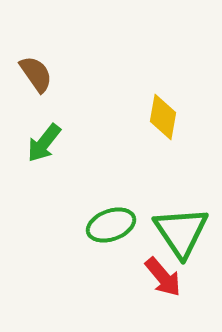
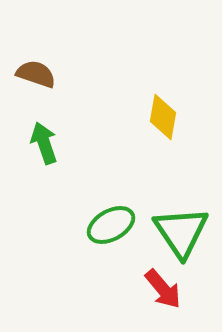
brown semicircle: rotated 36 degrees counterclockwise
green arrow: rotated 123 degrees clockwise
green ellipse: rotated 9 degrees counterclockwise
red arrow: moved 12 px down
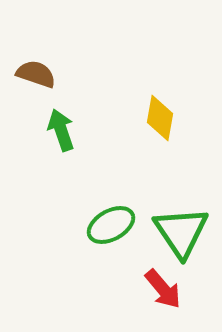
yellow diamond: moved 3 px left, 1 px down
green arrow: moved 17 px right, 13 px up
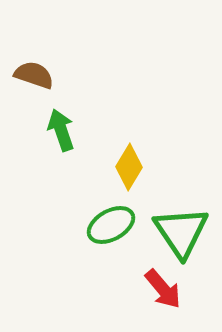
brown semicircle: moved 2 px left, 1 px down
yellow diamond: moved 31 px left, 49 px down; rotated 21 degrees clockwise
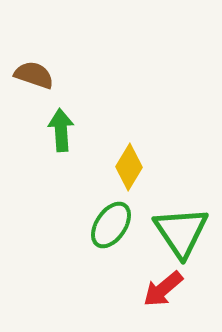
green arrow: rotated 15 degrees clockwise
green ellipse: rotated 27 degrees counterclockwise
red arrow: rotated 90 degrees clockwise
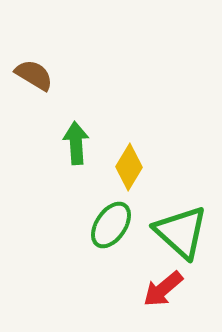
brown semicircle: rotated 12 degrees clockwise
green arrow: moved 15 px right, 13 px down
green triangle: rotated 14 degrees counterclockwise
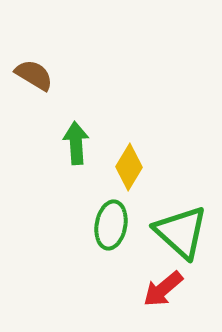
green ellipse: rotated 24 degrees counterclockwise
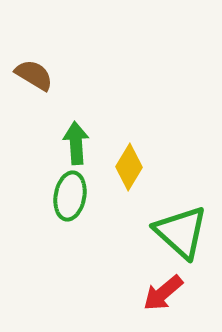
green ellipse: moved 41 px left, 29 px up
red arrow: moved 4 px down
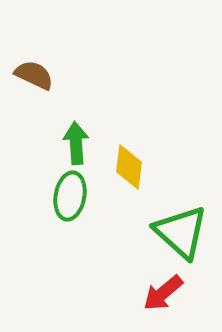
brown semicircle: rotated 6 degrees counterclockwise
yellow diamond: rotated 24 degrees counterclockwise
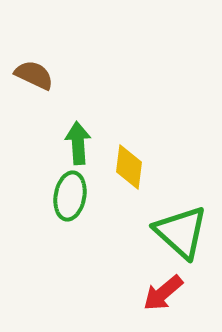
green arrow: moved 2 px right
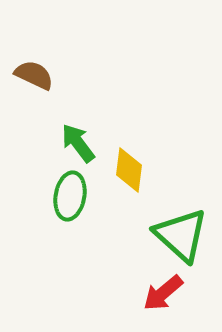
green arrow: rotated 33 degrees counterclockwise
yellow diamond: moved 3 px down
green triangle: moved 3 px down
